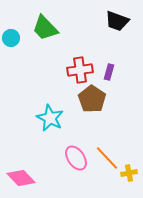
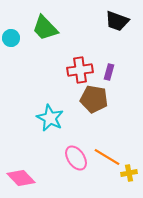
brown pentagon: moved 2 px right; rotated 24 degrees counterclockwise
orange line: moved 1 px up; rotated 16 degrees counterclockwise
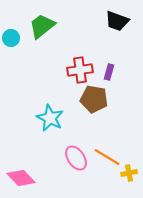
green trapezoid: moved 3 px left, 2 px up; rotated 96 degrees clockwise
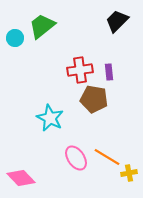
black trapezoid: rotated 115 degrees clockwise
cyan circle: moved 4 px right
purple rectangle: rotated 21 degrees counterclockwise
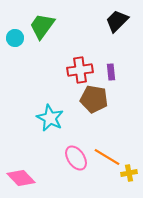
green trapezoid: rotated 16 degrees counterclockwise
purple rectangle: moved 2 px right
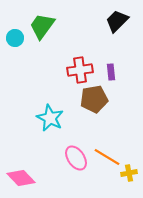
brown pentagon: rotated 20 degrees counterclockwise
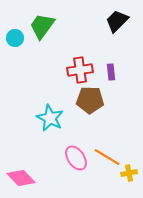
brown pentagon: moved 4 px left, 1 px down; rotated 12 degrees clockwise
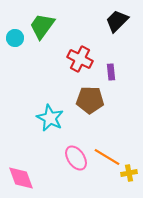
red cross: moved 11 px up; rotated 35 degrees clockwise
pink diamond: rotated 24 degrees clockwise
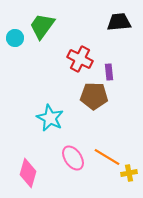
black trapezoid: moved 2 px right, 1 px down; rotated 40 degrees clockwise
purple rectangle: moved 2 px left
brown pentagon: moved 4 px right, 4 px up
pink ellipse: moved 3 px left
pink diamond: moved 7 px right, 5 px up; rotated 36 degrees clockwise
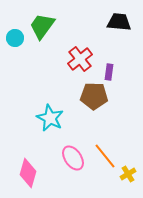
black trapezoid: rotated 10 degrees clockwise
red cross: rotated 25 degrees clockwise
purple rectangle: rotated 14 degrees clockwise
orange line: moved 2 px left, 1 px up; rotated 20 degrees clockwise
yellow cross: moved 1 px left, 1 px down; rotated 21 degrees counterclockwise
